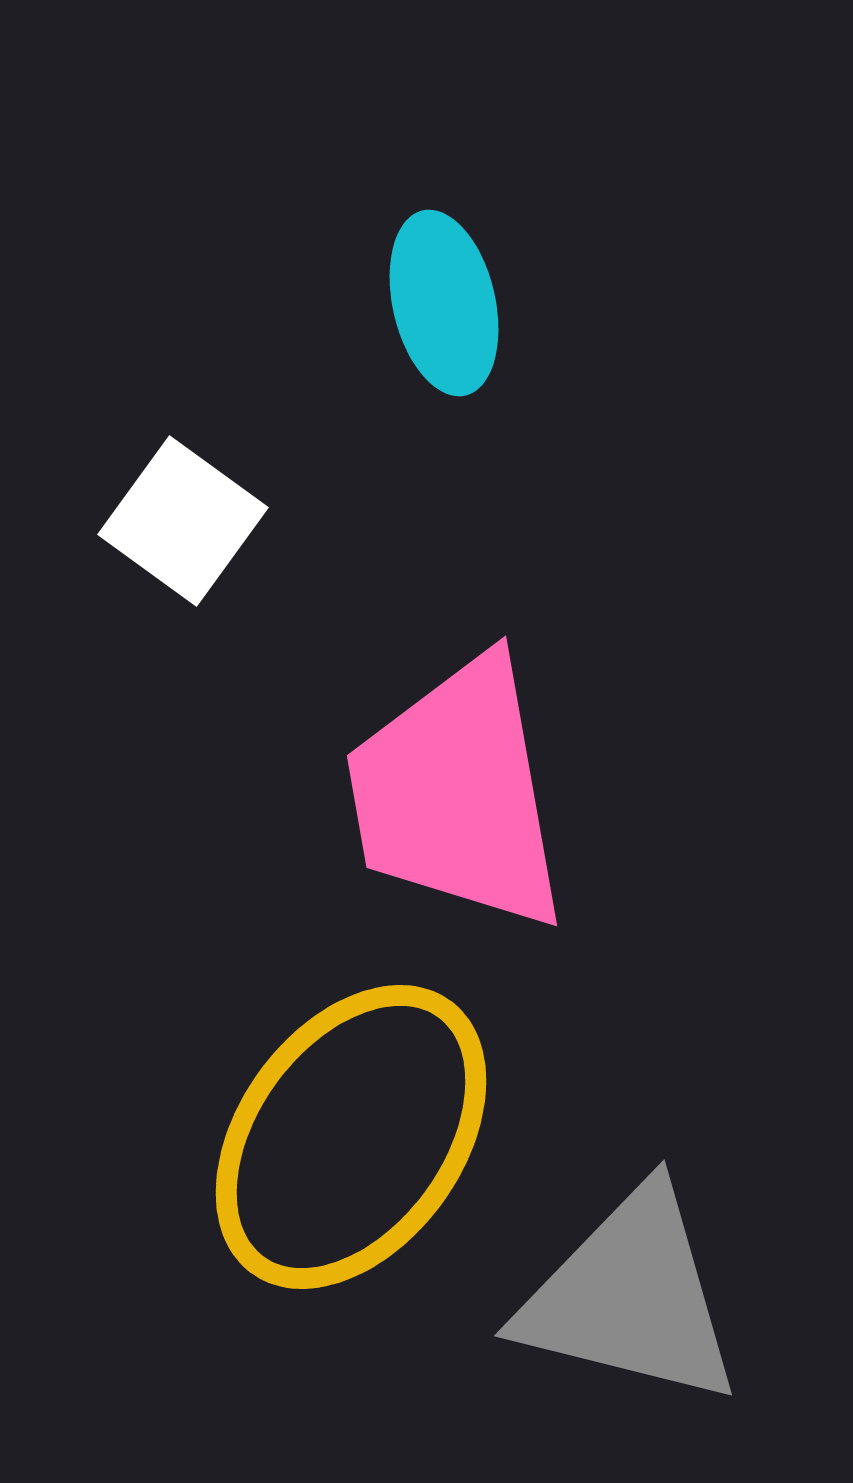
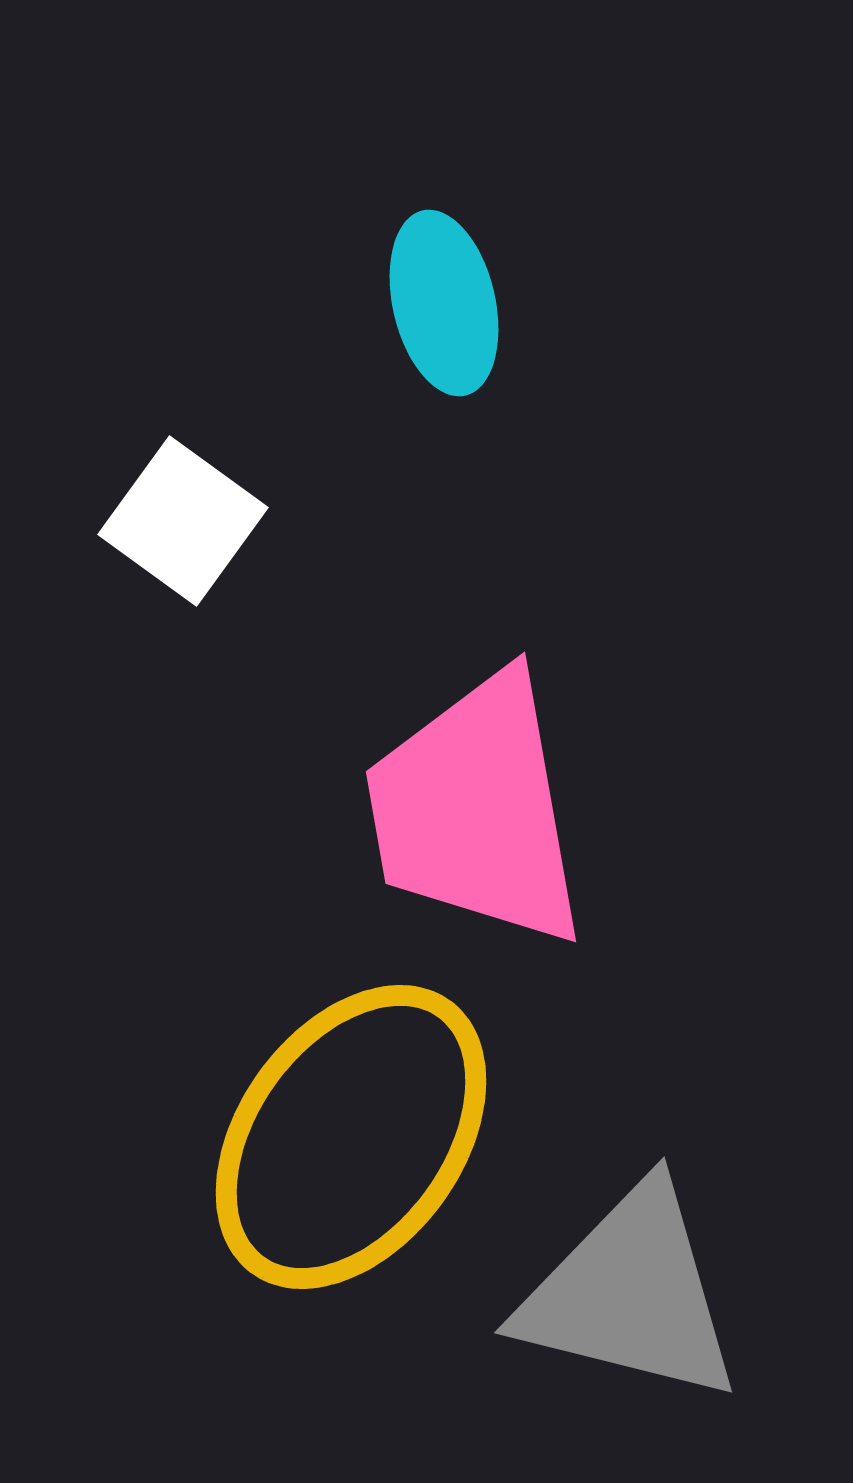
pink trapezoid: moved 19 px right, 16 px down
gray triangle: moved 3 px up
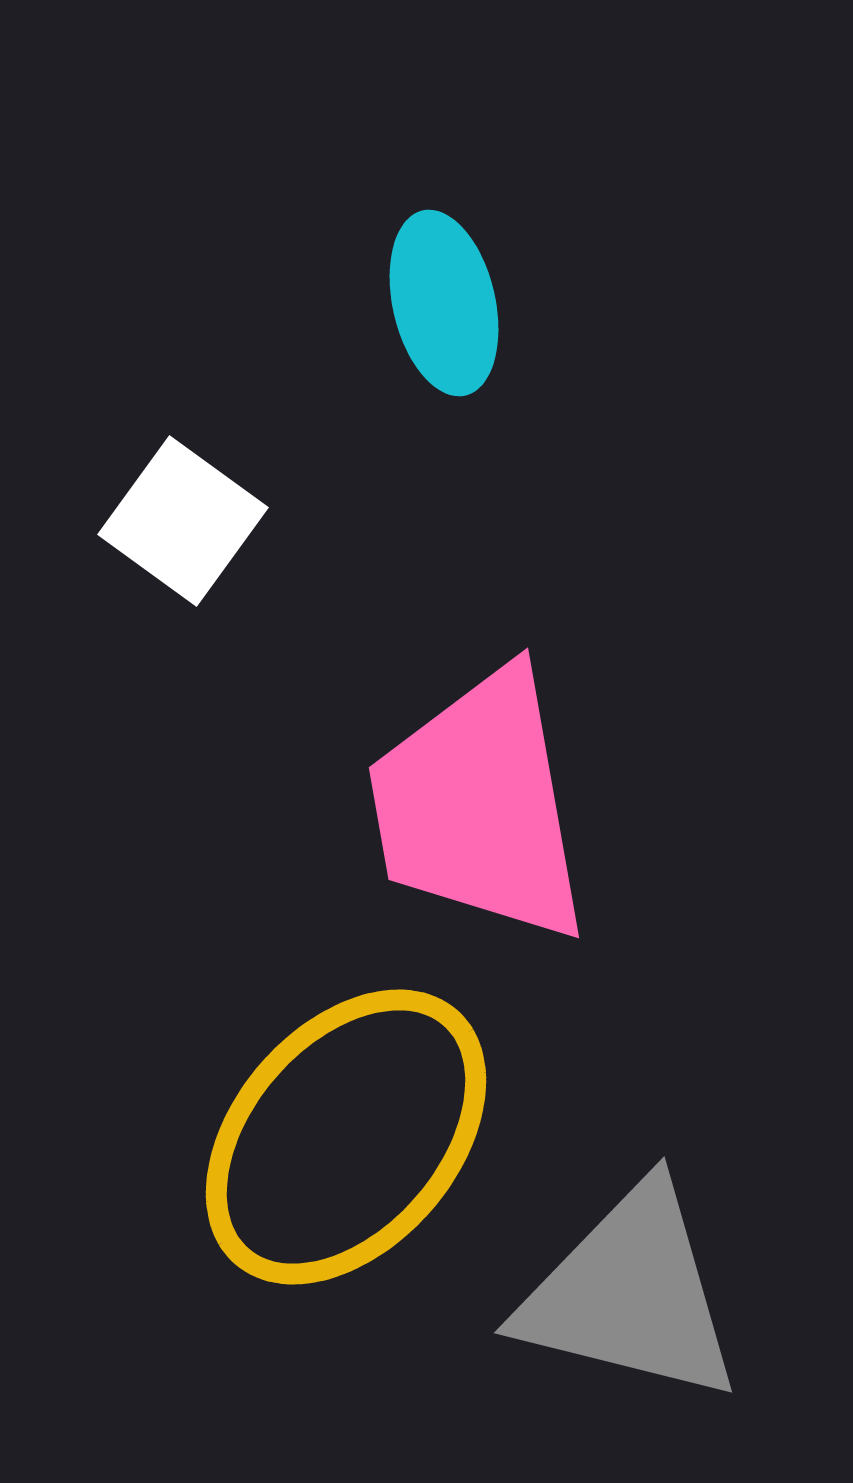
pink trapezoid: moved 3 px right, 4 px up
yellow ellipse: moved 5 px left; rotated 5 degrees clockwise
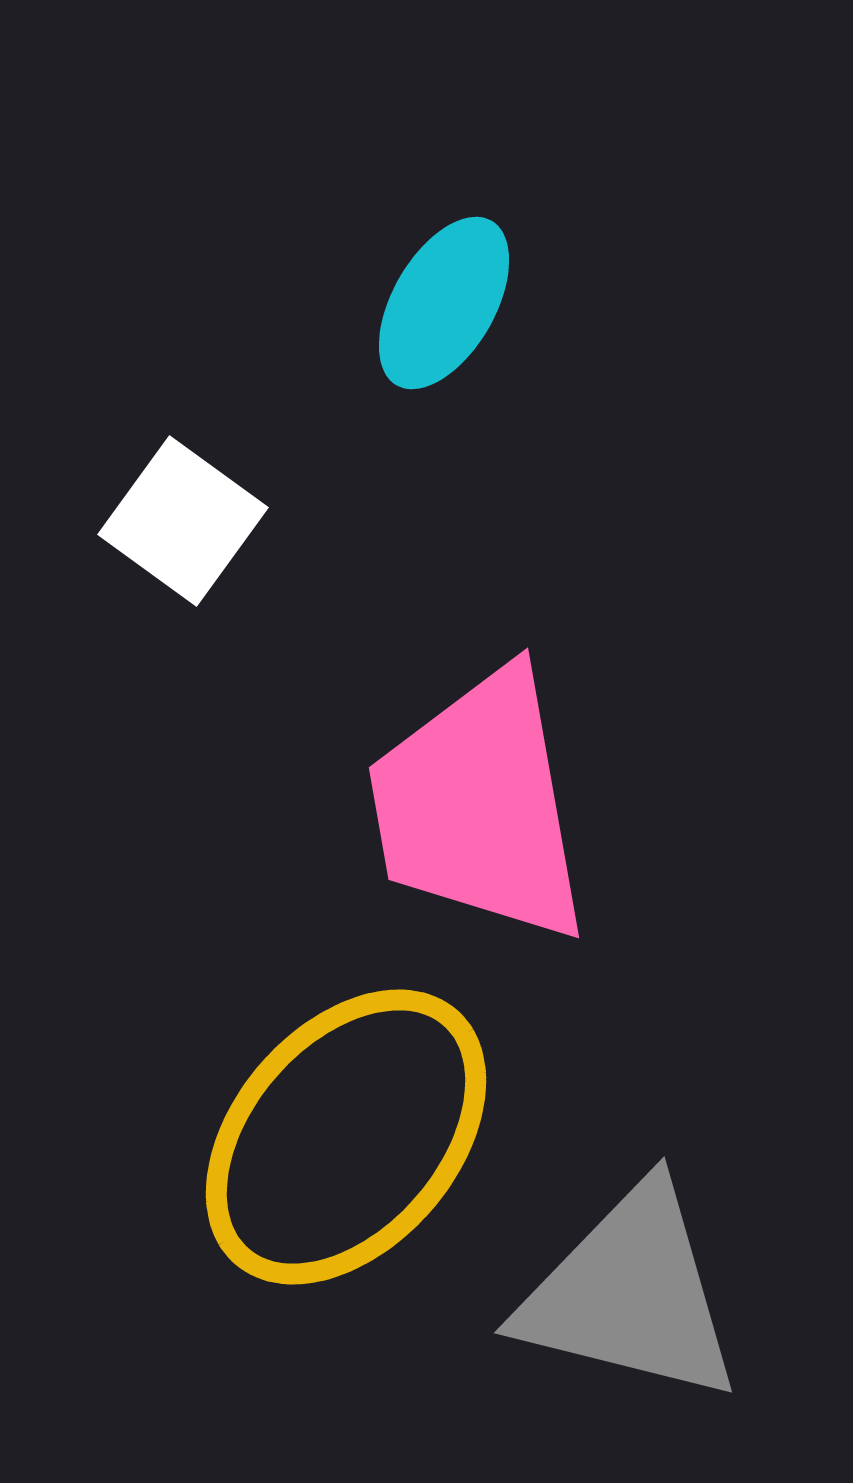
cyan ellipse: rotated 43 degrees clockwise
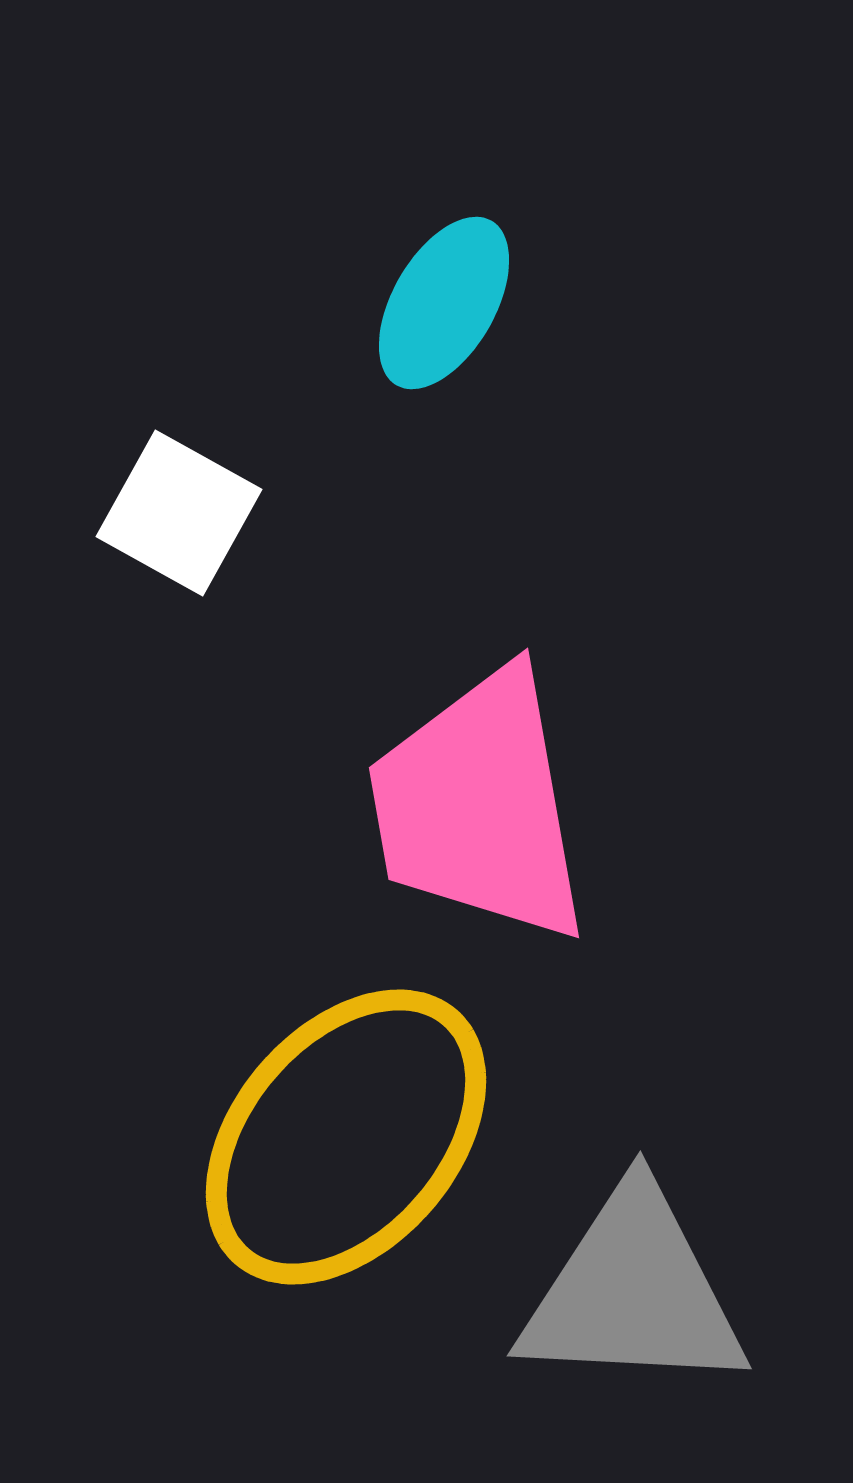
white square: moved 4 px left, 8 px up; rotated 7 degrees counterclockwise
gray triangle: moved 3 px right, 2 px up; rotated 11 degrees counterclockwise
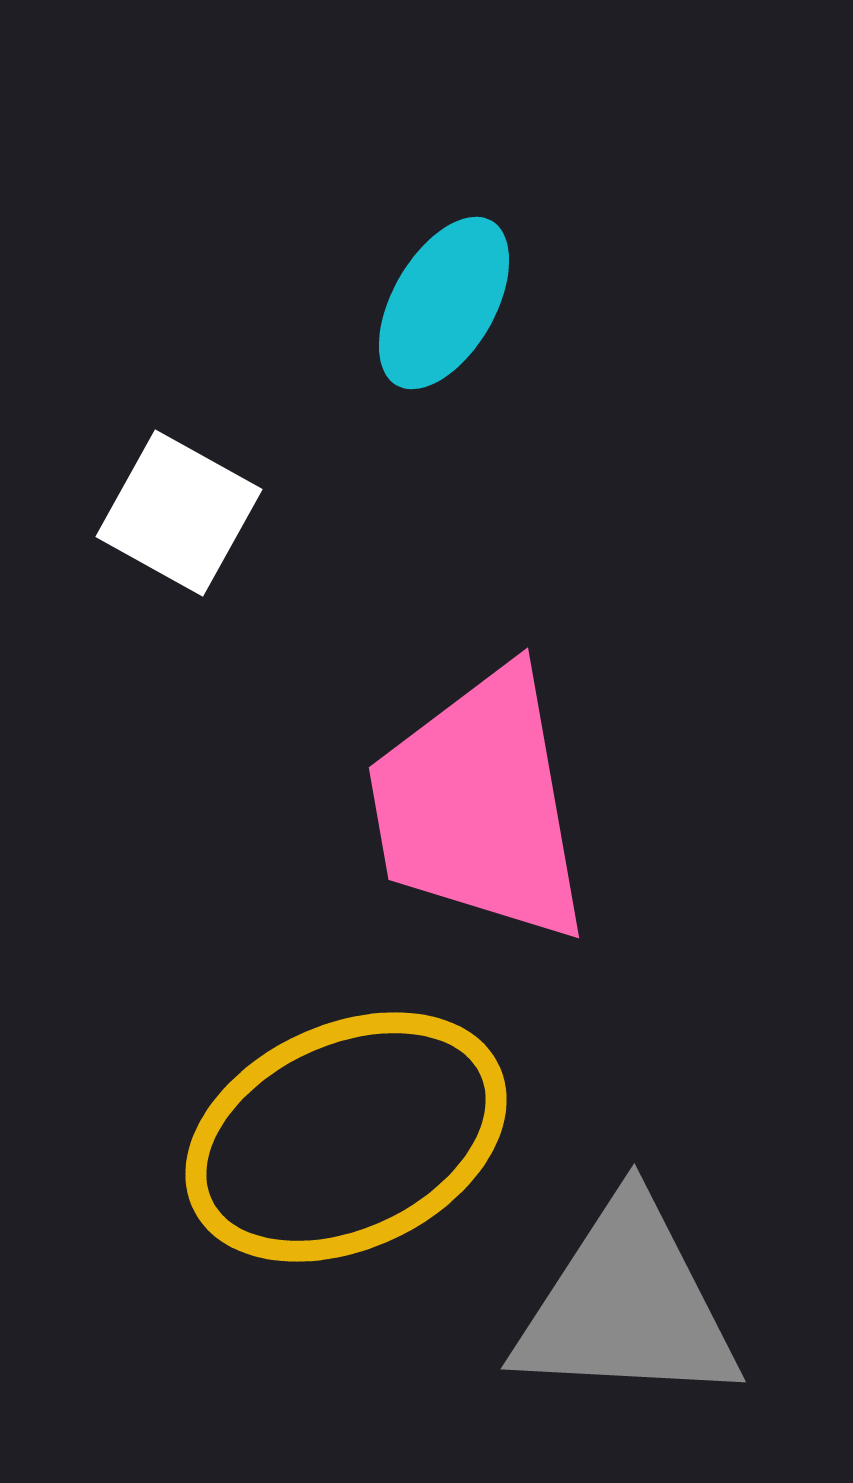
yellow ellipse: rotated 24 degrees clockwise
gray triangle: moved 6 px left, 13 px down
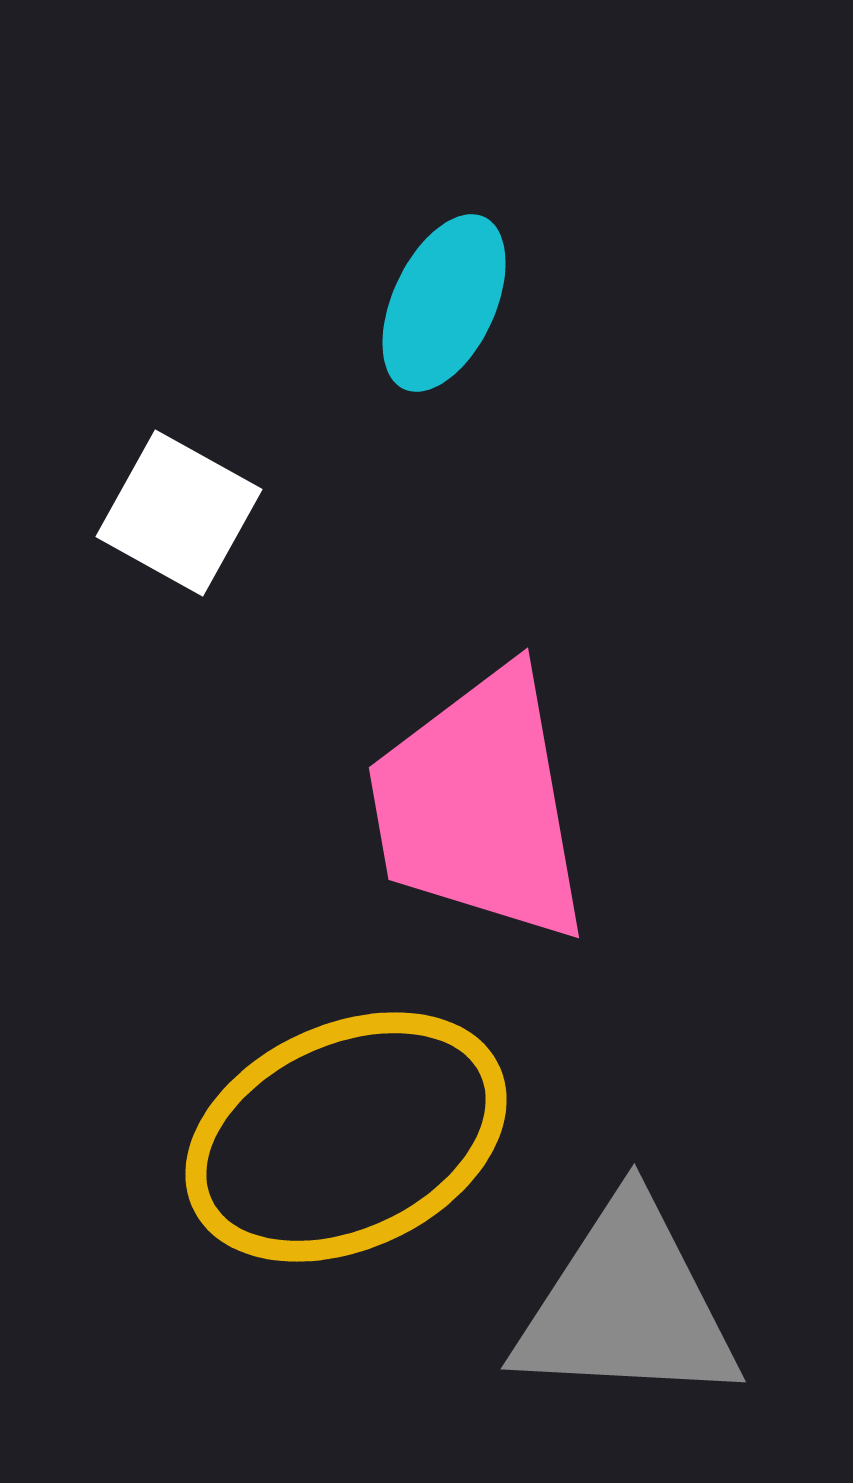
cyan ellipse: rotated 5 degrees counterclockwise
